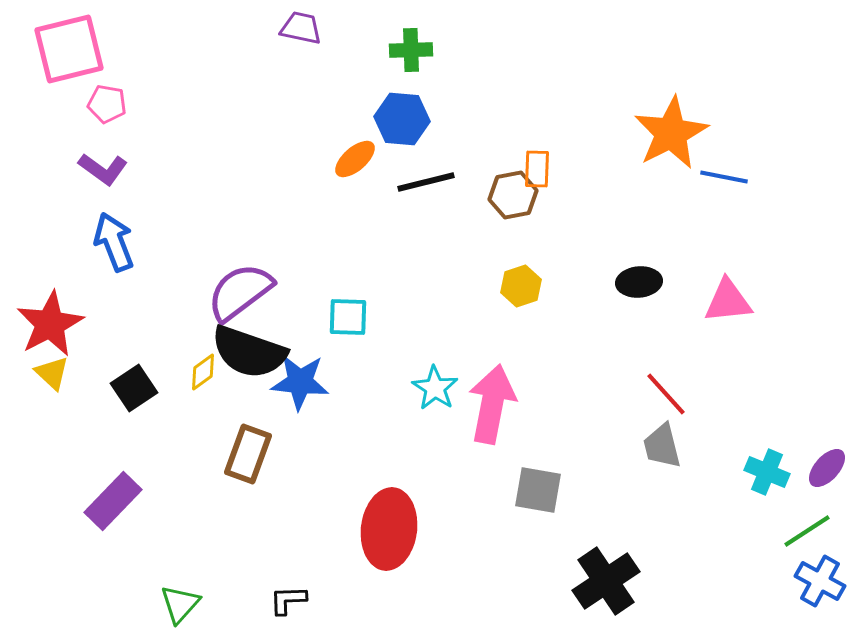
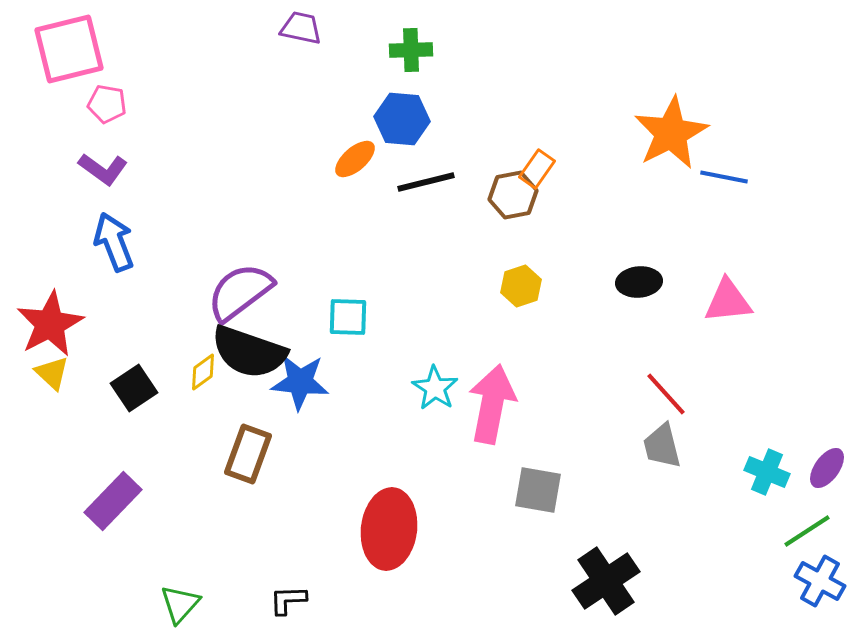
orange rectangle: rotated 33 degrees clockwise
purple ellipse: rotated 6 degrees counterclockwise
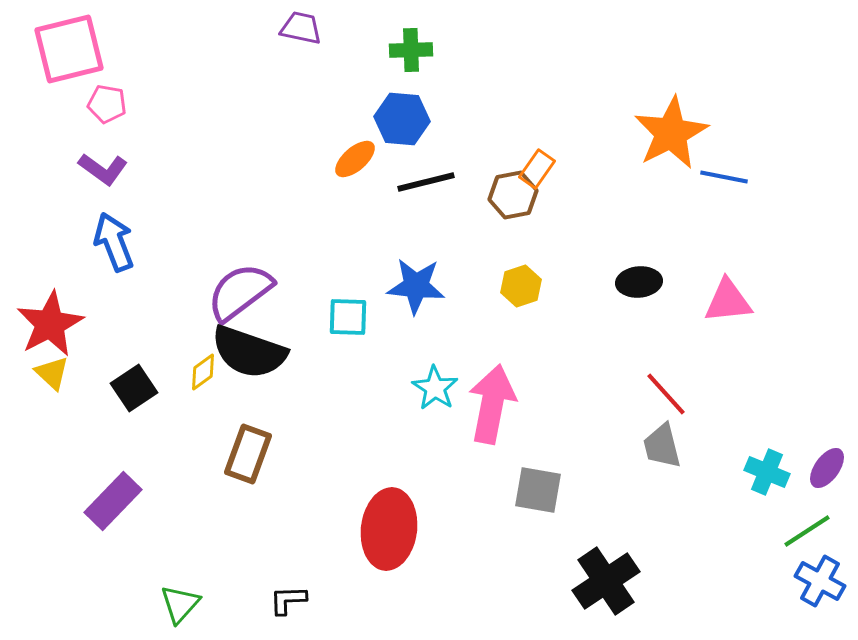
blue star: moved 116 px right, 96 px up
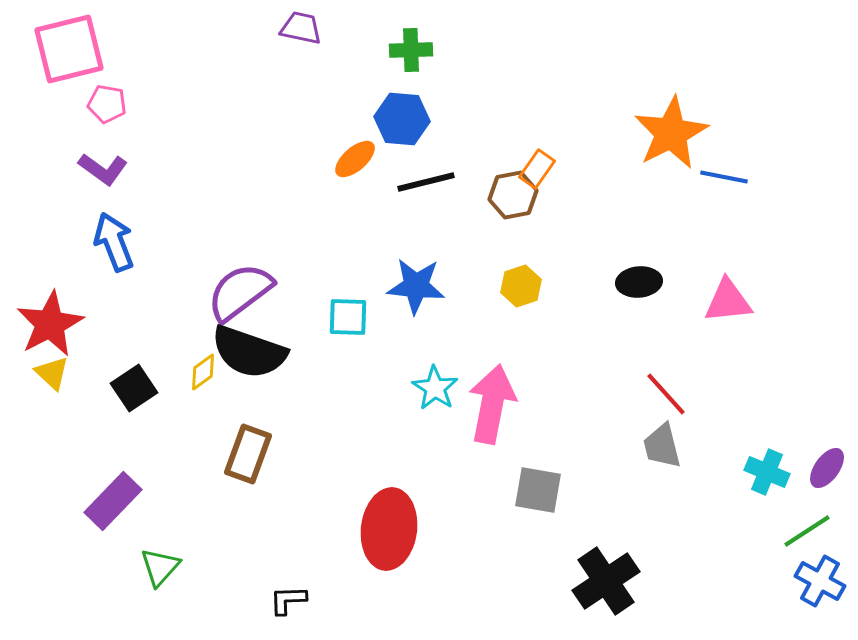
green triangle: moved 20 px left, 37 px up
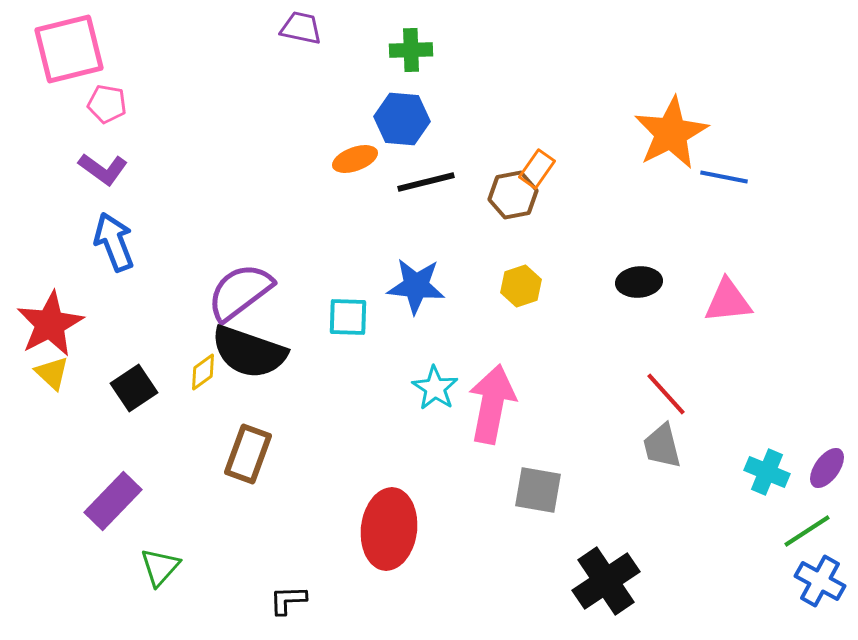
orange ellipse: rotated 21 degrees clockwise
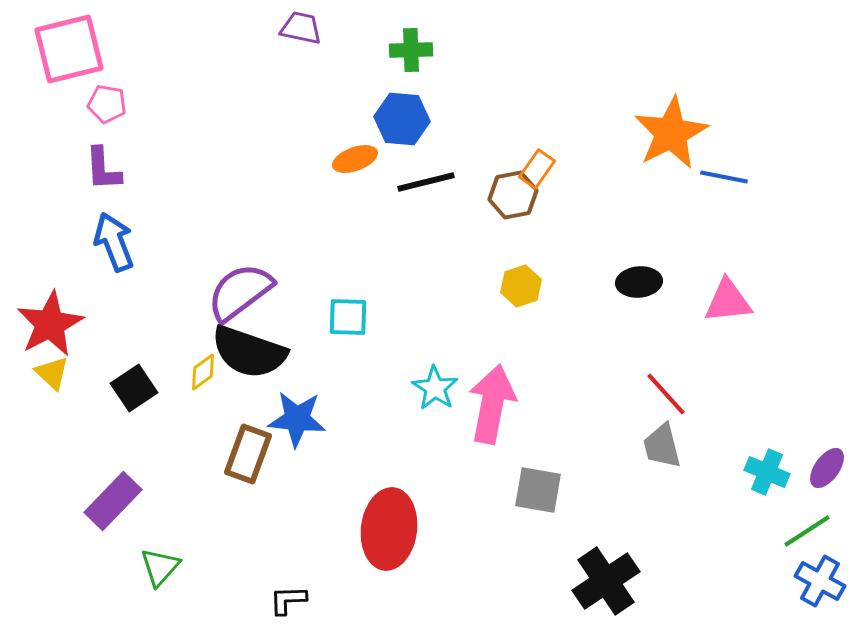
purple L-shape: rotated 51 degrees clockwise
blue star: moved 119 px left, 133 px down
